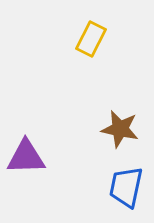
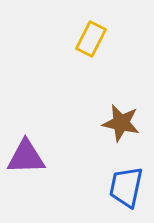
brown star: moved 1 px right, 6 px up
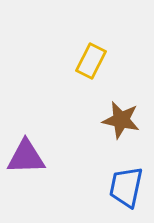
yellow rectangle: moved 22 px down
brown star: moved 3 px up
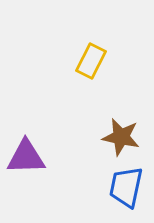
brown star: moved 17 px down
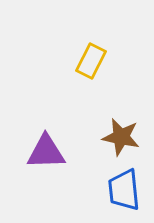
purple triangle: moved 20 px right, 5 px up
blue trapezoid: moved 2 px left, 3 px down; rotated 18 degrees counterclockwise
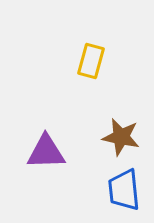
yellow rectangle: rotated 12 degrees counterclockwise
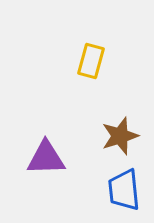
brown star: moved 1 px left, 1 px up; rotated 30 degrees counterclockwise
purple triangle: moved 6 px down
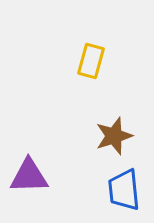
brown star: moved 6 px left
purple triangle: moved 17 px left, 18 px down
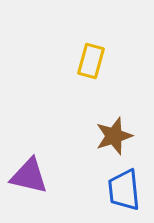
purple triangle: rotated 15 degrees clockwise
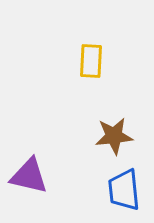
yellow rectangle: rotated 12 degrees counterclockwise
brown star: rotated 12 degrees clockwise
